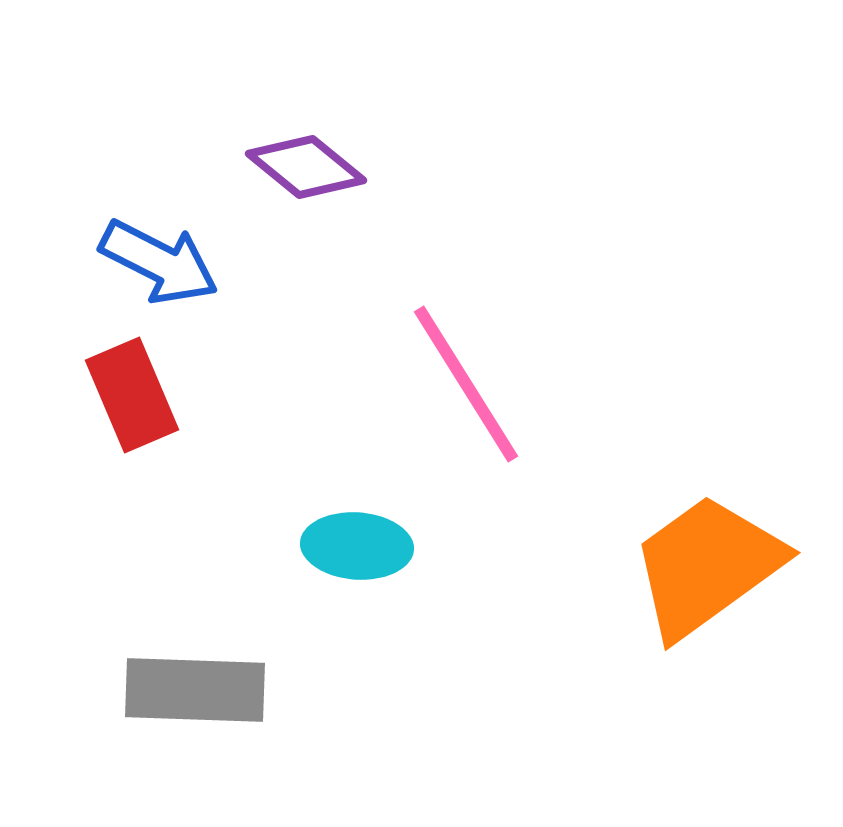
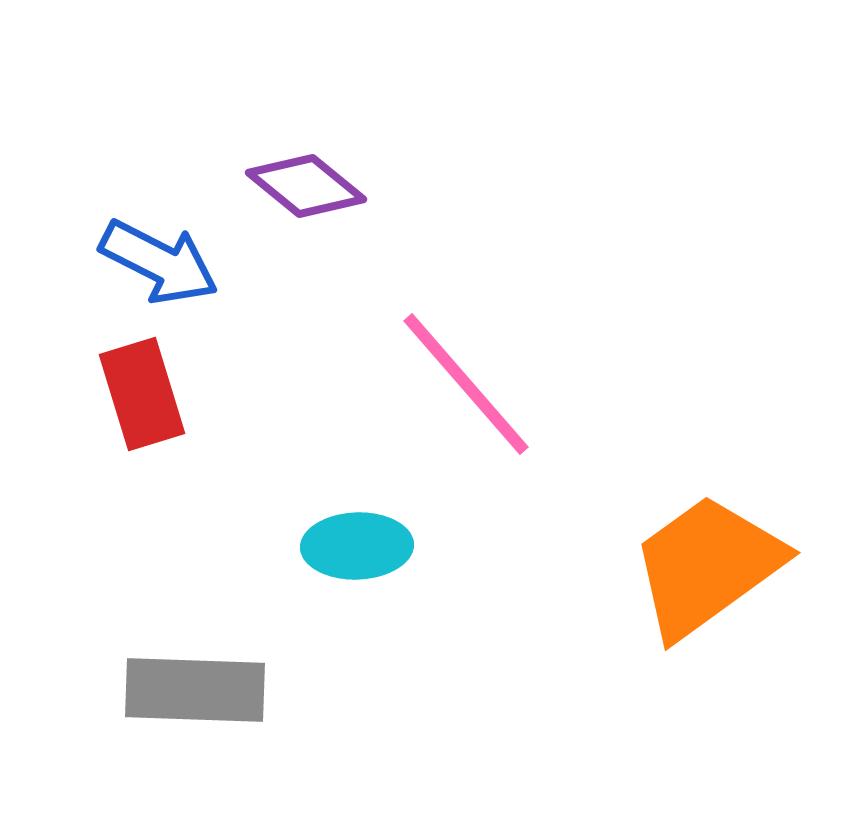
purple diamond: moved 19 px down
pink line: rotated 9 degrees counterclockwise
red rectangle: moved 10 px right, 1 px up; rotated 6 degrees clockwise
cyan ellipse: rotated 6 degrees counterclockwise
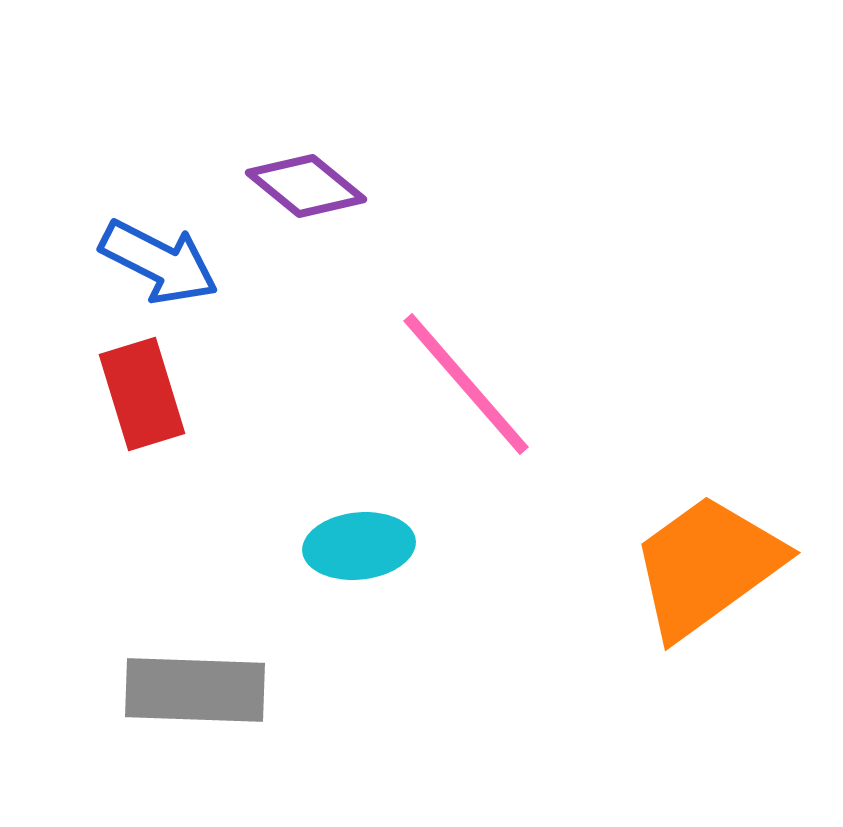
cyan ellipse: moved 2 px right; rotated 4 degrees counterclockwise
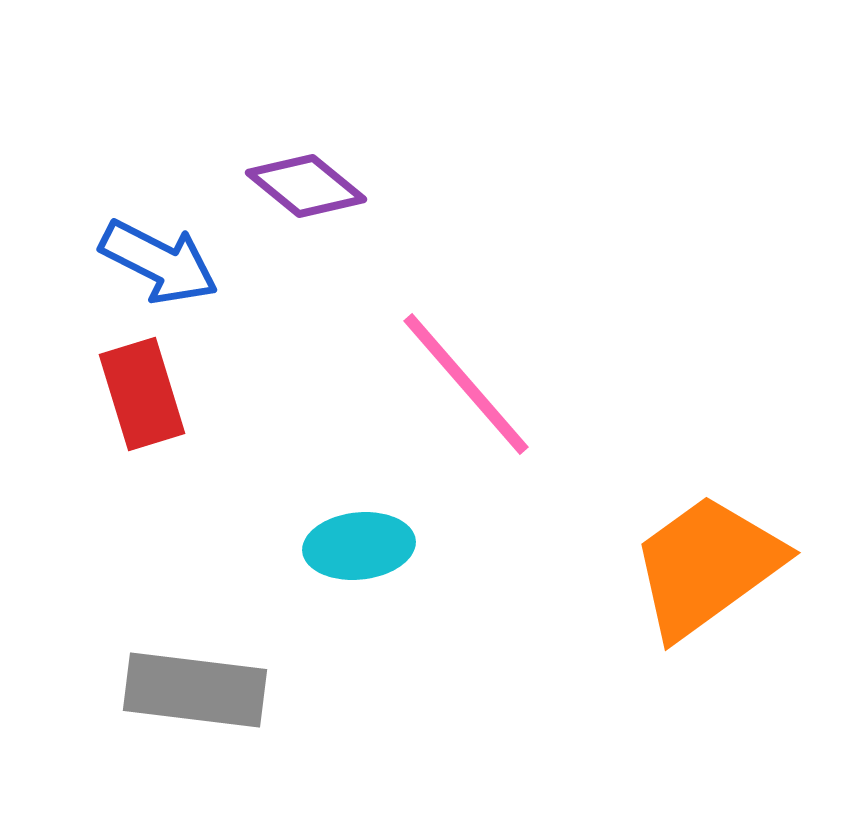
gray rectangle: rotated 5 degrees clockwise
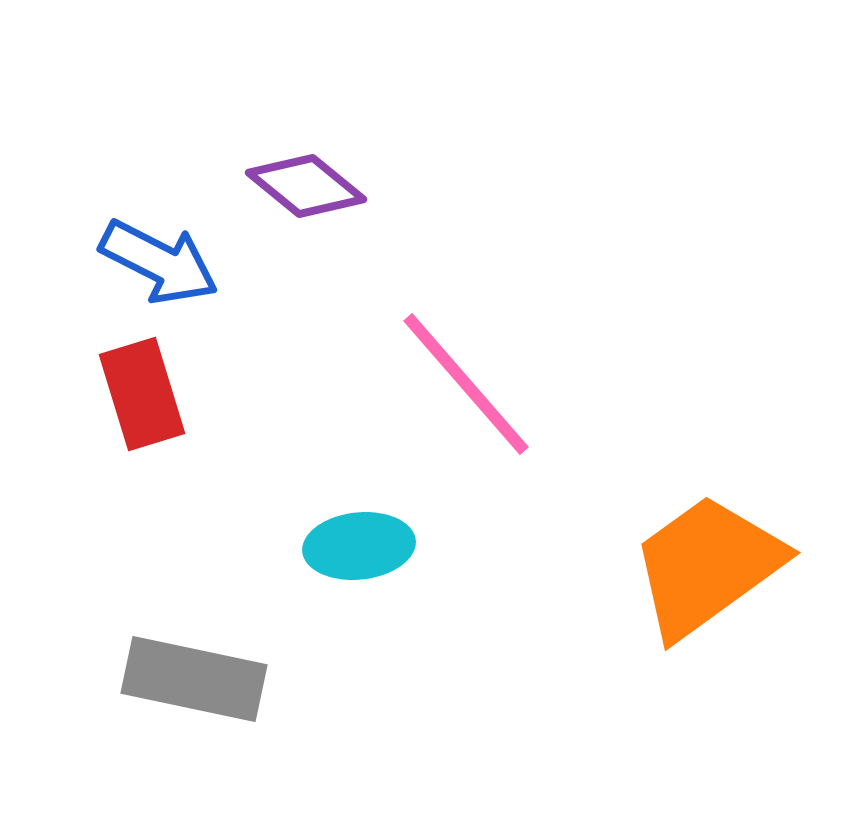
gray rectangle: moved 1 px left, 11 px up; rotated 5 degrees clockwise
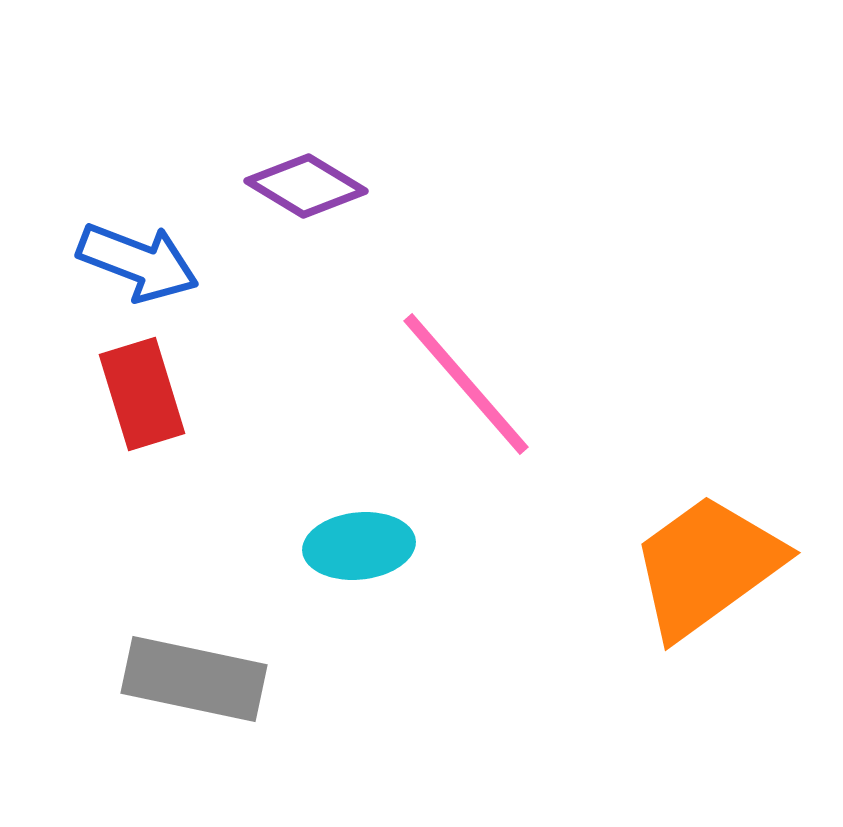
purple diamond: rotated 8 degrees counterclockwise
blue arrow: moved 21 px left; rotated 6 degrees counterclockwise
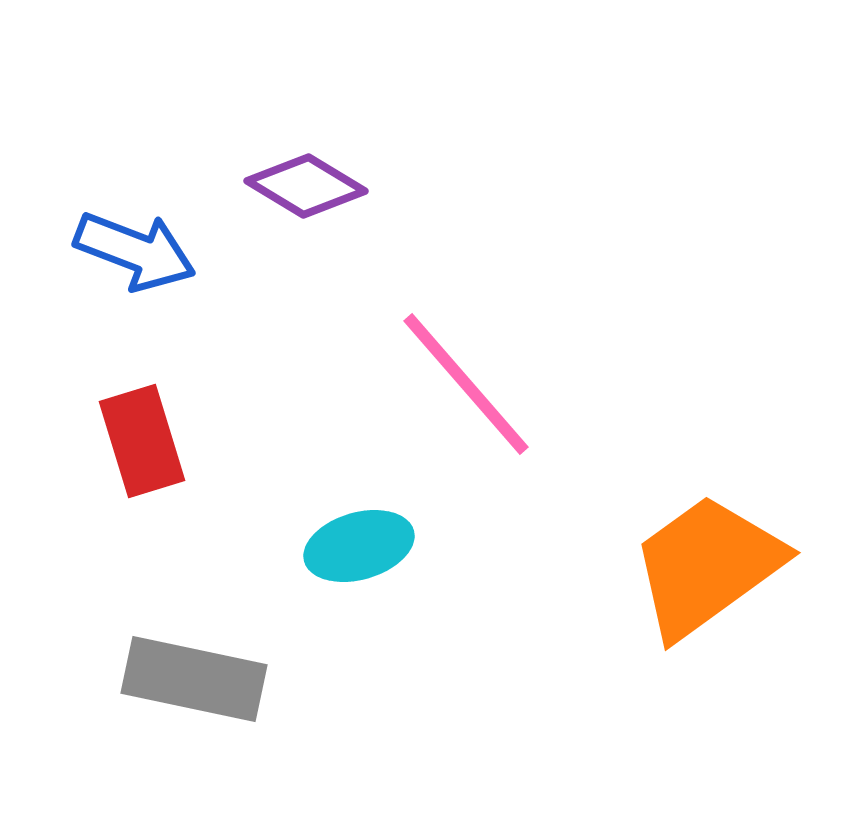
blue arrow: moved 3 px left, 11 px up
red rectangle: moved 47 px down
cyan ellipse: rotated 10 degrees counterclockwise
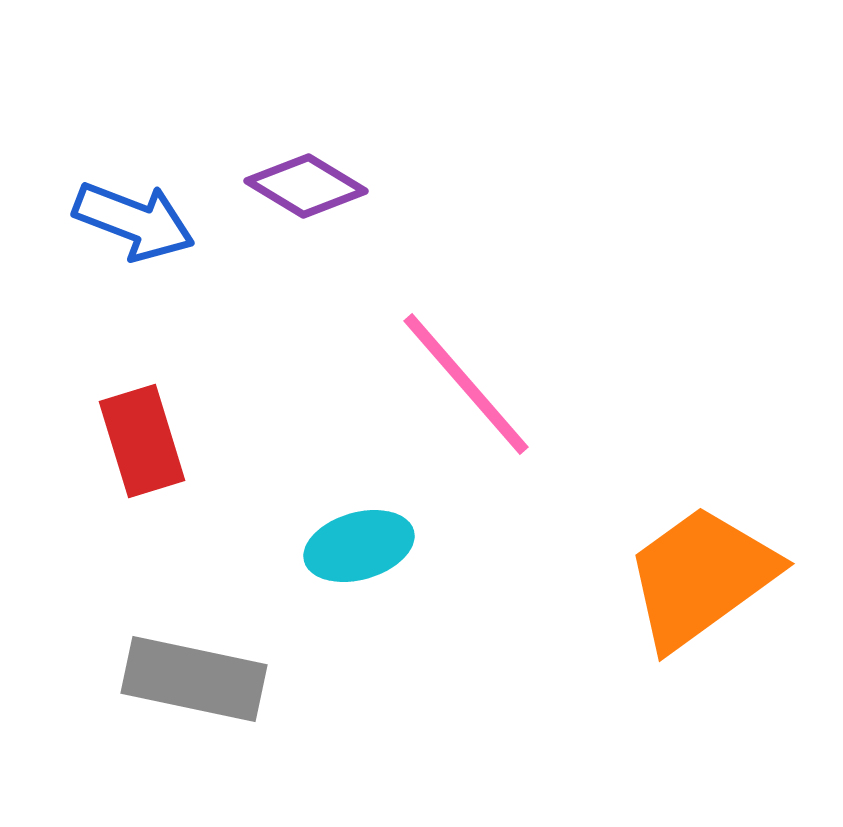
blue arrow: moved 1 px left, 30 px up
orange trapezoid: moved 6 px left, 11 px down
